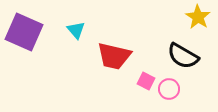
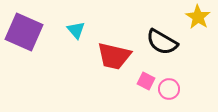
black semicircle: moved 21 px left, 14 px up
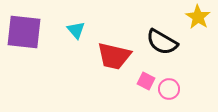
purple square: rotated 18 degrees counterclockwise
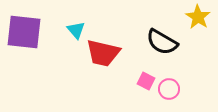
red trapezoid: moved 11 px left, 3 px up
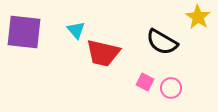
pink square: moved 1 px left, 1 px down
pink circle: moved 2 px right, 1 px up
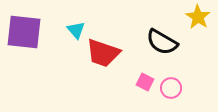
red trapezoid: rotated 6 degrees clockwise
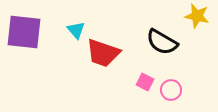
yellow star: moved 1 px left, 1 px up; rotated 20 degrees counterclockwise
pink circle: moved 2 px down
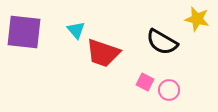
yellow star: moved 3 px down
pink circle: moved 2 px left
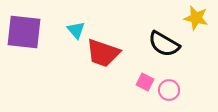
yellow star: moved 1 px left, 1 px up
black semicircle: moved 2 px right, 2 px down
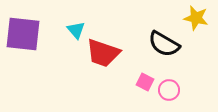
purple square: moved 1 px left, 2 px down
